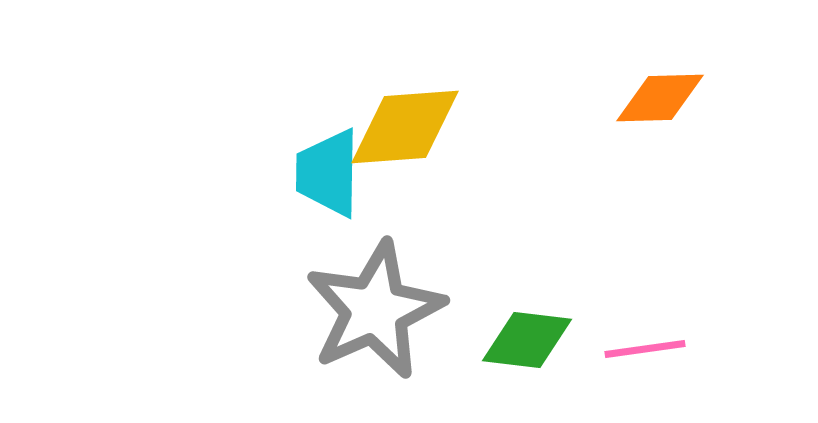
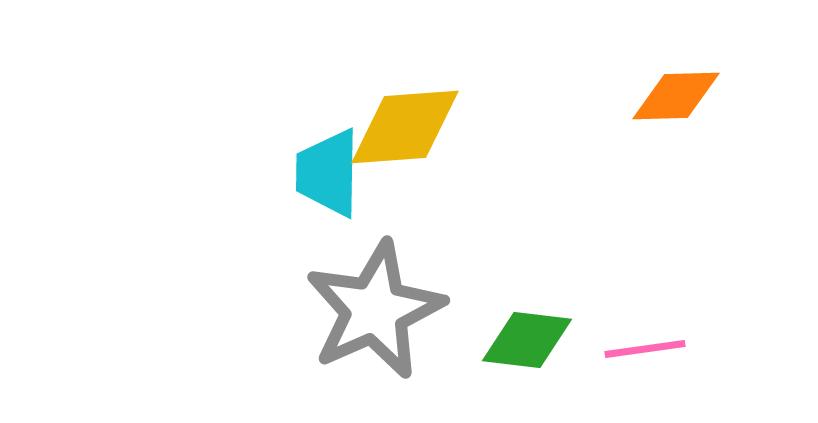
orange diamond: moved 16 px right, 2 px up
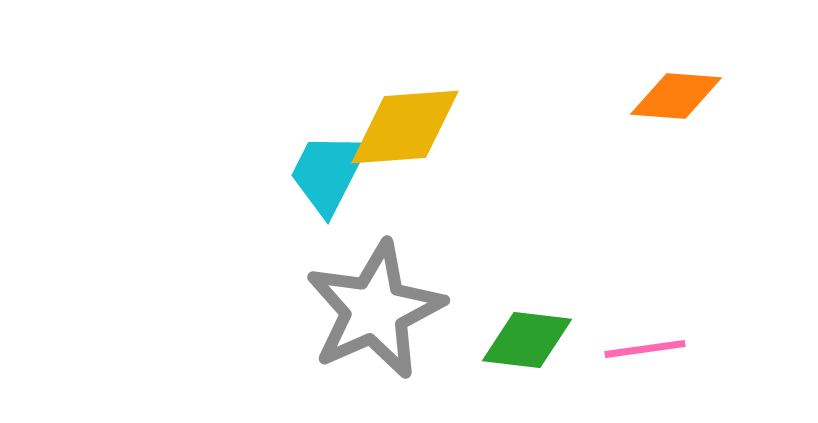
orange diamond: rotated 6 degrees clockwise
cyan trapezoid: rotated 26 degrees clockwise
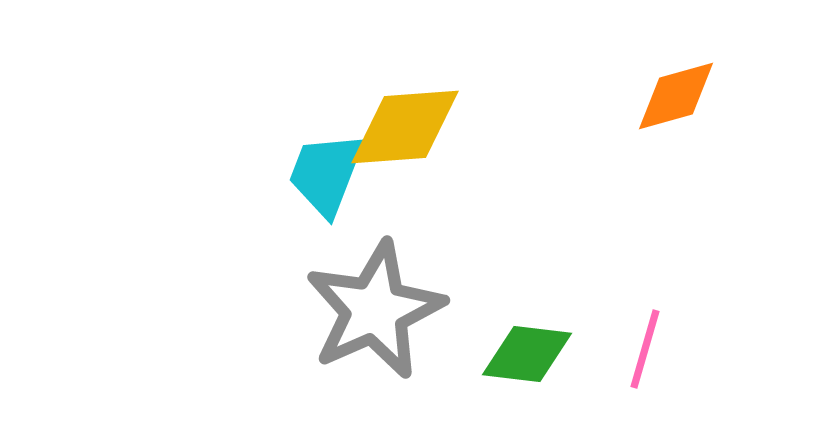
orange diamond: rotated 20 degrees counterclockwise
cyan trapezoid: moved 2 px left, 1 px down; rotated 6 degrees counterclockwise
green diamond: moved 14 px down
pink line: rotated 66 degrees counterclockwise
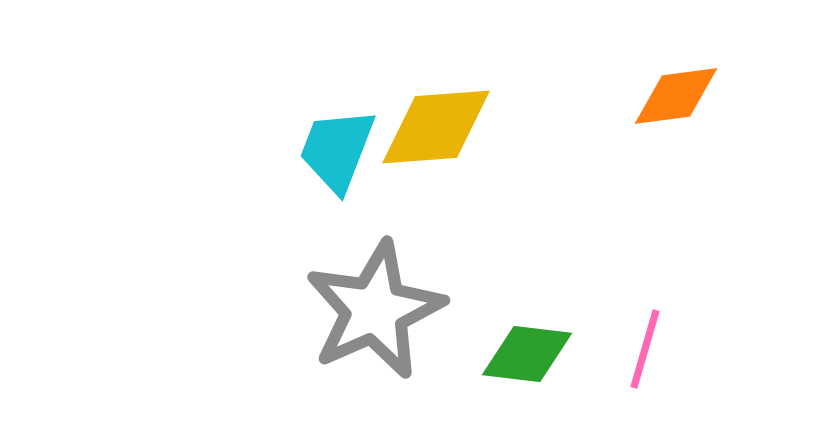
orange diamond: rotated 8 degrees clockwise
yellow diamond: moved 31 px right
cyan trapezoid: moved 11 px right, 24 px up
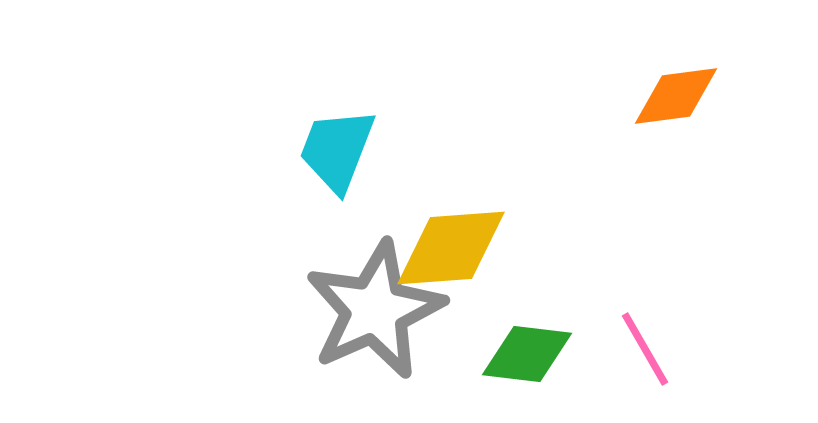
yellow diamond: moved 15 px right, 121 px down
pink line: rotated 46 degrees counterclockwise
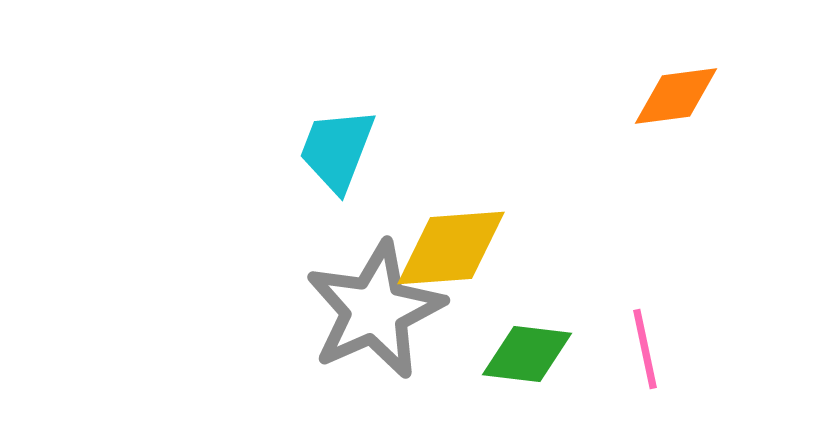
pink line: rotated 18 degrees clockwise
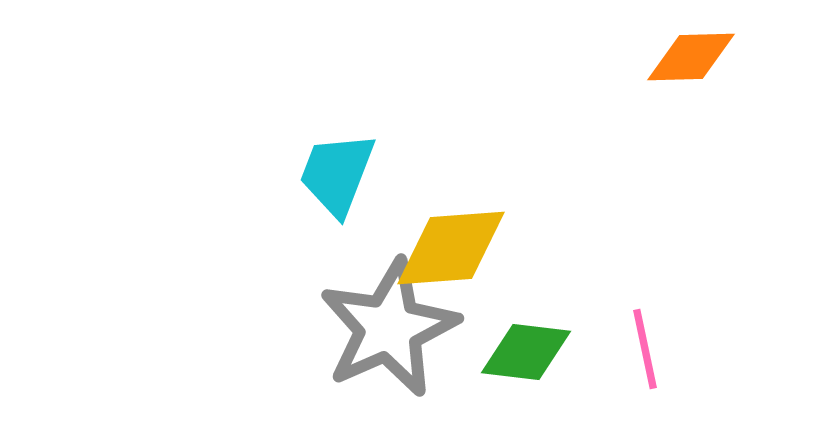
orange diamond: moved 15 px right, 39 px up; rotated 6 degrees clockwise
cyan trapezoid: moved 24 px down
gray star: moved 14 px right, 18 px down
green diamond: moved 1 px left, 2 px up
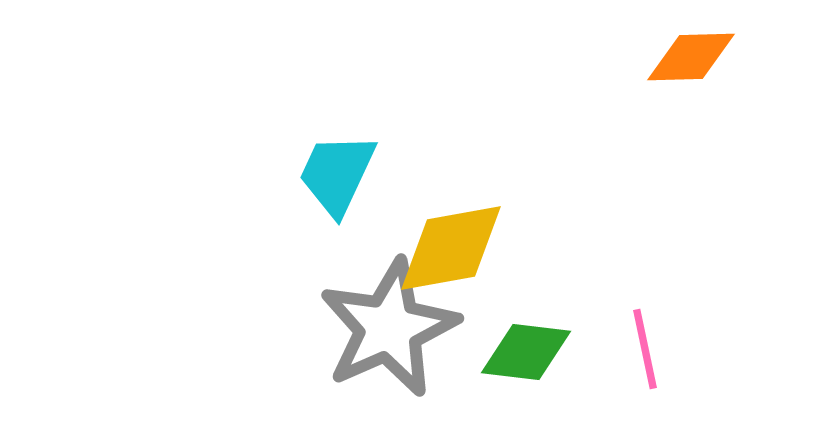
cyan trapezoid: rotated 4 degrees clockwise
yellow diamond: rotated 6 degrees counterclockwise
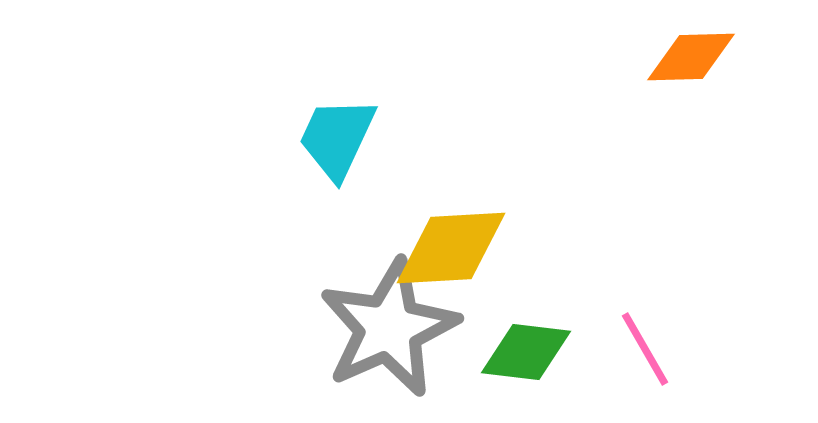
cyan trapezoid: moved 36 px up
yellow diamond: rotated 7 degrees clockwise
pink line: rotated 18 degrees counterclockwise
